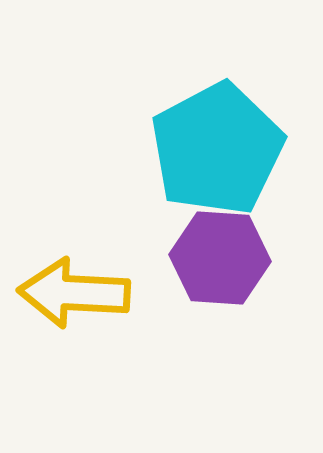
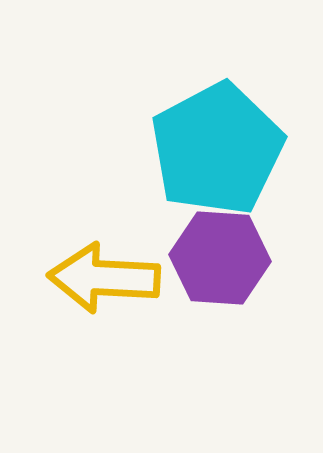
yellow arrow: moved 30 px right, 15 px up
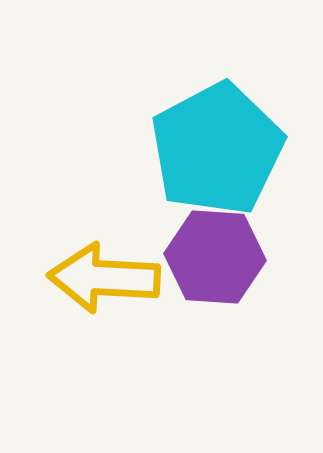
purple hexagon: moved 5 px left, 1 px up
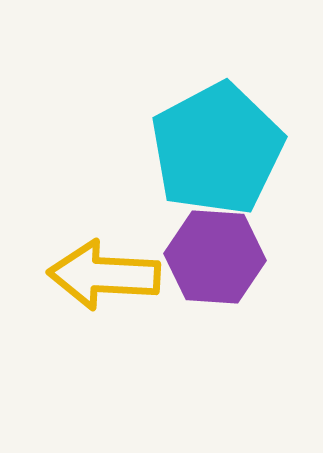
yellow arrow: moved 3 px up
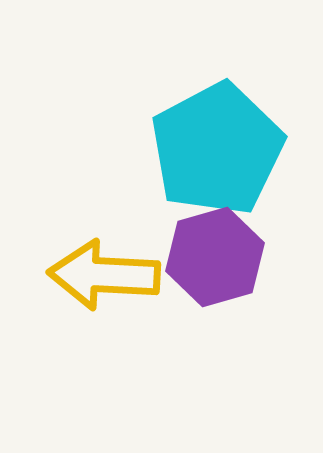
purple hexagon: rotated 20 degrees counterclockwise
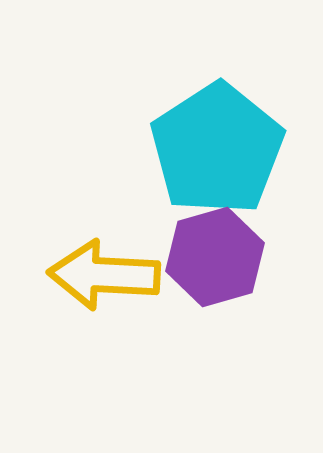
cyan pentagon: rotated 5 degrees counterclockwise
